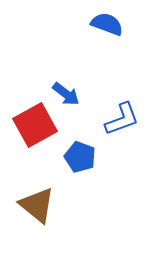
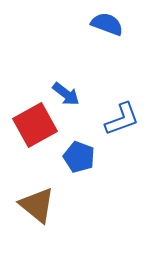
blue pentagon: moved 1 px left
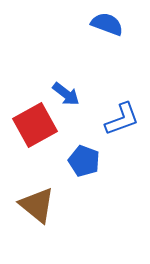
blue pentagon: moved 5 px right, 4 px down
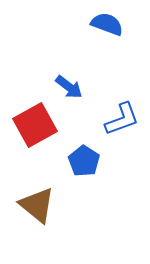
blue arrow: moved 3 px right, 7 px up
blue pentagon: rotated 12 degrees clockwise
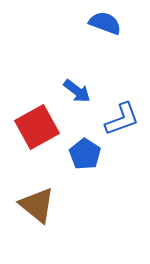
blue semicircle: moved 2 px left, 1 px up
blue arrow: moved 8 px right, 4 px down
red square: moved 2 px right, 2 px down
blue pentagon: moved 1 px right, 7 px up
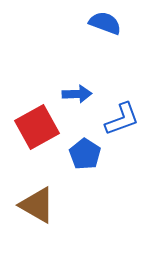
blue arrow: moved 3 px down; rotated 40 degrees counterclockwise
brown triangle: rotated 9 degrees counterclockwise
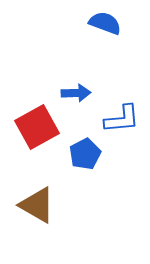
blue arrow: moved 1 px left, 1 px up
blue L-shape: rotated 15 degrees clockwise
blue pentagon: rotated 12 degrees clockwise
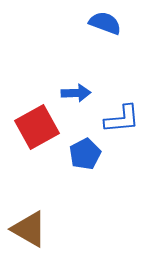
brown triangle: moved 8 px left, 24 px down
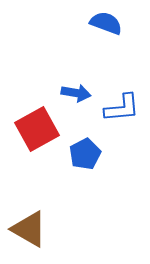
blue semicircle: moved 1 px right
blue arrow: rotated 12 degrees clockwise
blue L-shape: moved 11 px up
red square: moved 2 px down
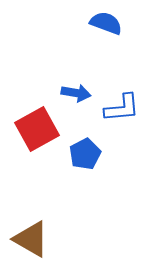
brown triangle: moved 2 px right, 10 px down
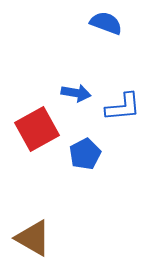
blue L-shape: moved 1 px right, 1 px up
brown triangle: moved 2 px right, 1 px up
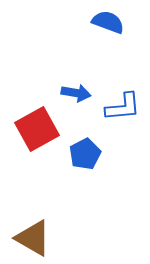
blue semicircle: moved 2 px right, 1 px up
